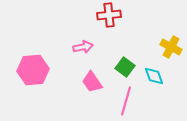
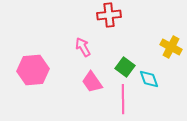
pink arrow: rotated 108 degrees counterclockwise
cyan diamond: moved 5 px left, 3 px down
pink line: moved 3 px left, 2 px up; rotated 16 degrees counterclockwise
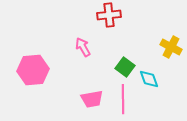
pink trapezoid: moved 17 px down; rotated 65 degrees counterclockwise
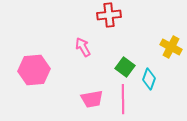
pink hexagon: moved 1 px right
cyan diamond: rotated 40 degrees clockwise
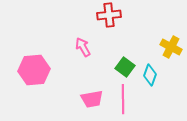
cyan diamond: moved 1 px right, 4 px up
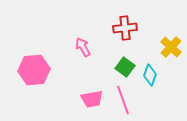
red cross: moved 16 px right, 13 px down
yellow cross: rotated 15 degrees clockwise
pink line: moved 1 px down; rotated 20 degrees counterclockwise
